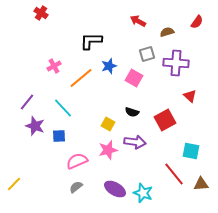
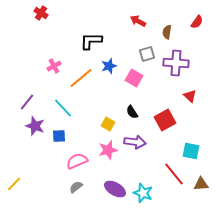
brown semicircle: rotated 64 degrees counterclockwise
black semicircle: rotated 40 degrees clockwise
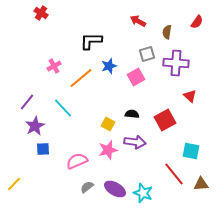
pink square: moved 2 px right, 1 px up; rotated 30 degrees clockwise
black semicircle: moved 2 px down; rotated 128 degrees clockwise
purple star: rotated 24 degrees clockwise
blue square: moved 16 px left, 13 px down
gray semicircle: moved 11 px right
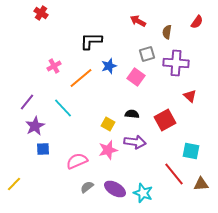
pink square: rotated 24 degrees counterclockwise
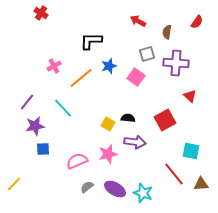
black semicircle: moved 4 px left, 4 px down
purple star: rotated 18 degrees clockwise
pink star: moved 4 px down
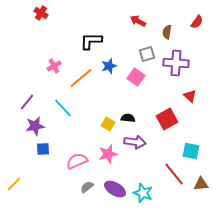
red square: moved 2 px right, 1 px up
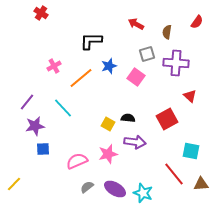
red arrow: moved 2 px left, 3 px down
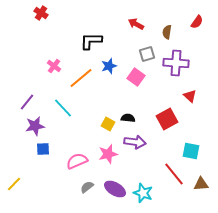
pink cross: rotated 24 degrees counterclockwise
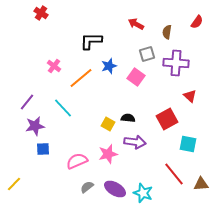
cyan square: moved 3 px left, 7 px up
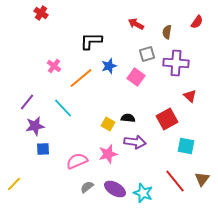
cyan square: moved 2 px left, 2 px down
red line: moved 1 px right, 7 px down
brown triangle: moved 1 px right, 5 px up; rotated 49 degrees counterclockwise
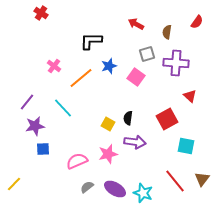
black semicircle: rotated 88 degrees counterclockwise
